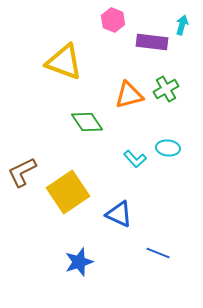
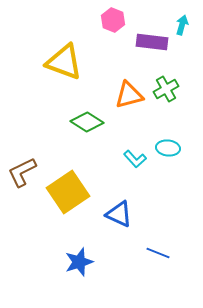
green diamond: rotated 24 degrees counterclockwise
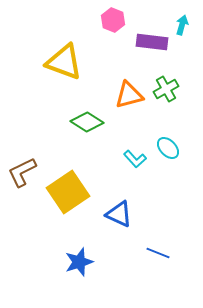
cyan ellipse: rotated 40 degrees clockwise
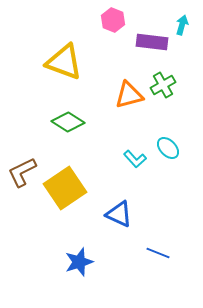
green cross: moved 3 px left, 4 px up
green diamond: moved 19 px left
yellow square: moved 3 px left, 4 px up
